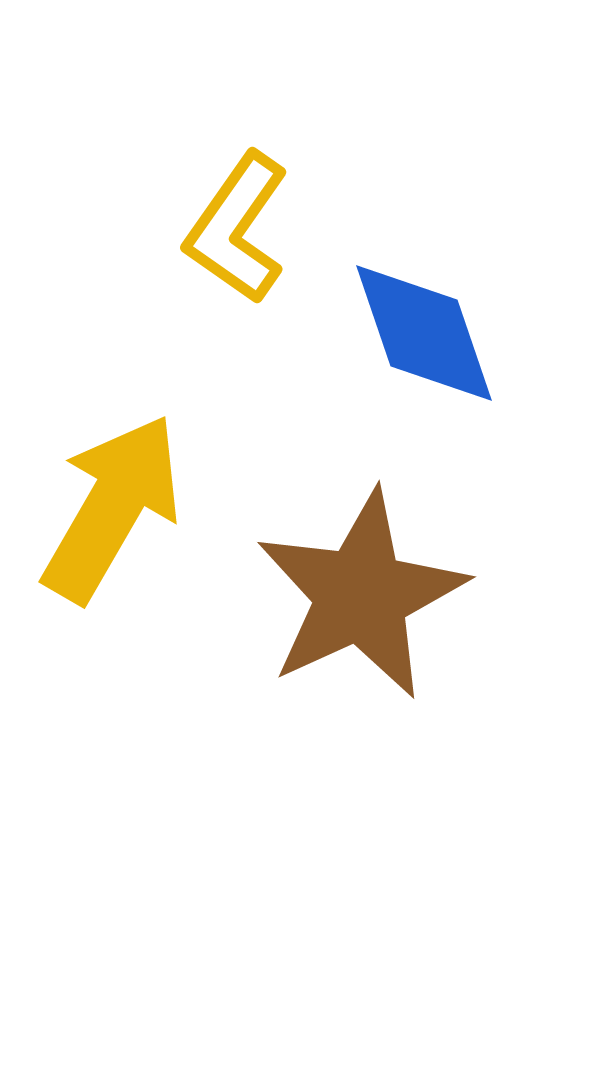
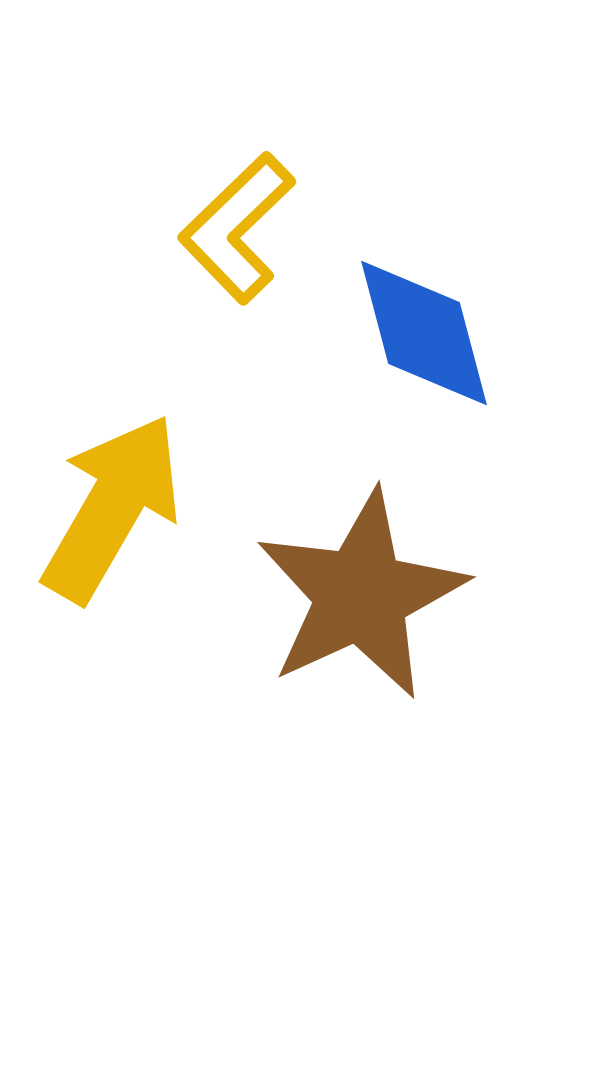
yellow L-shape: rotated 11 degrees clockwise
blue diamond: rotated 4 degrees clockwise
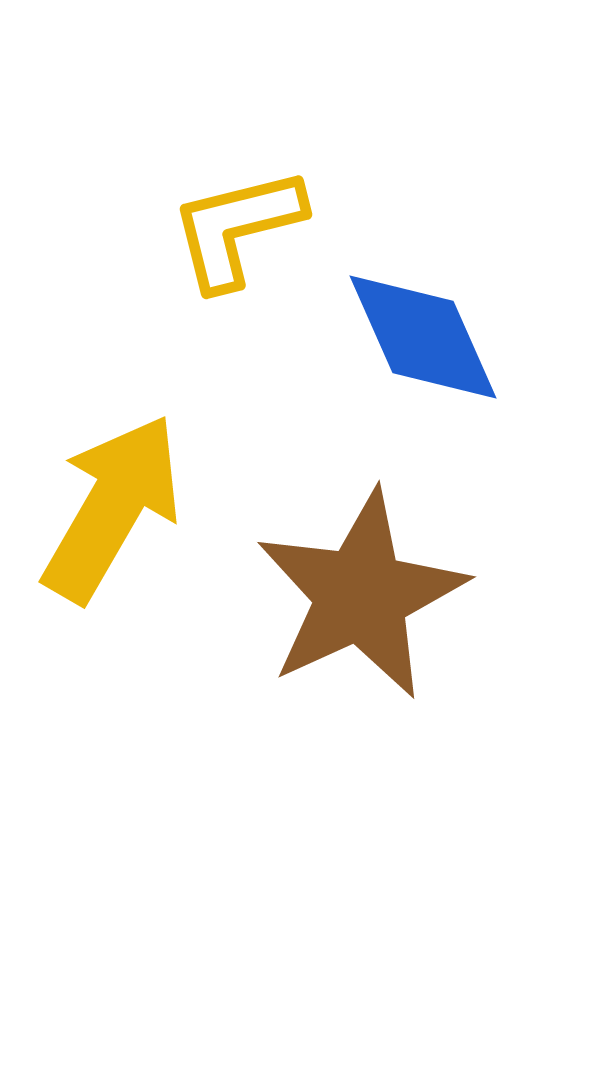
yellow L-shape: rotated 30 degrees clockwise
blue diamond: moved 1 px left, 4 px down; rotated 9 degrees counterclockwise
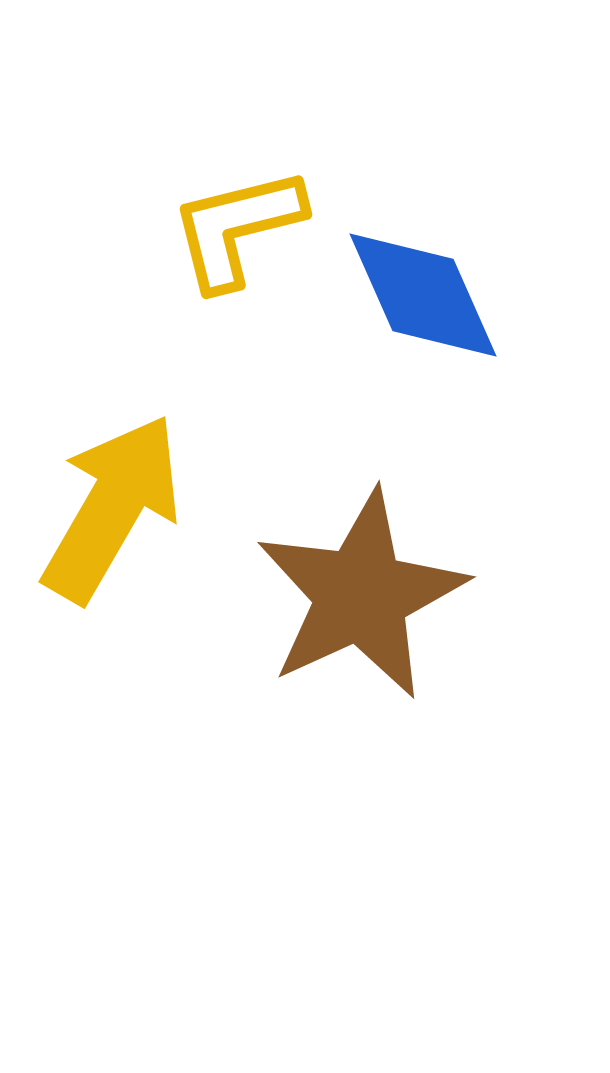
blue diamond: moved 42 px up
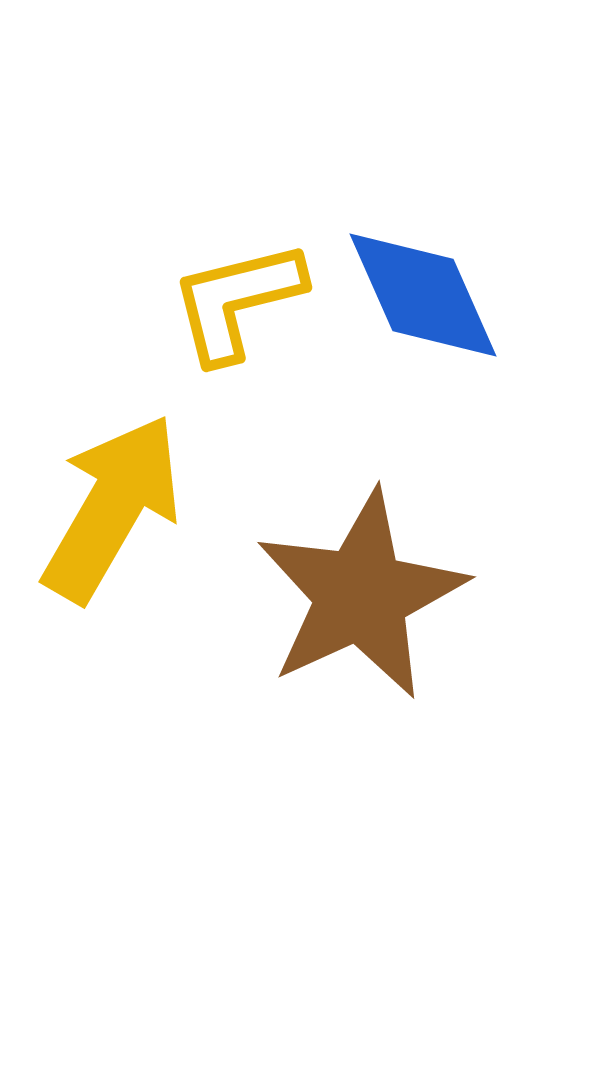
yellow L-shape: moved 73 px down
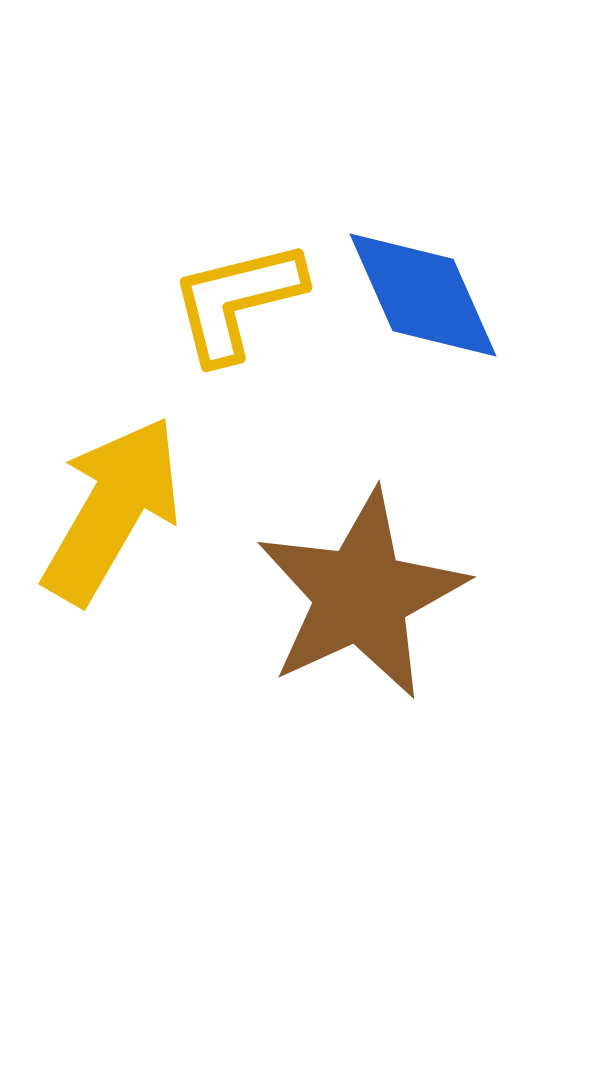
yellow arrow: moved 2 px down
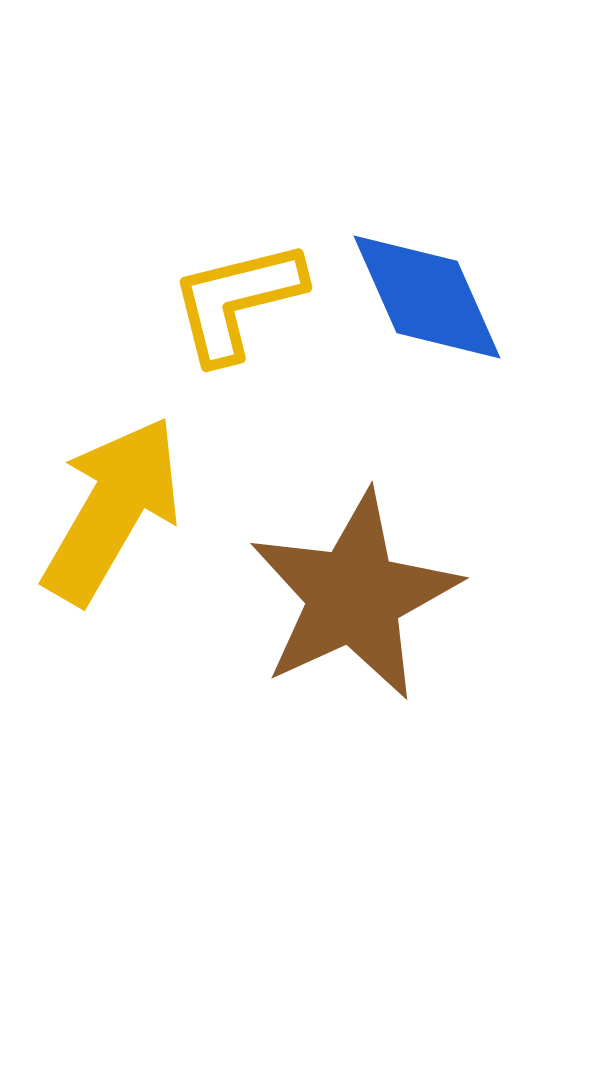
blue diamond: moved 4 px right, 2 px down
brown star: moved 7 px left, 1 px down
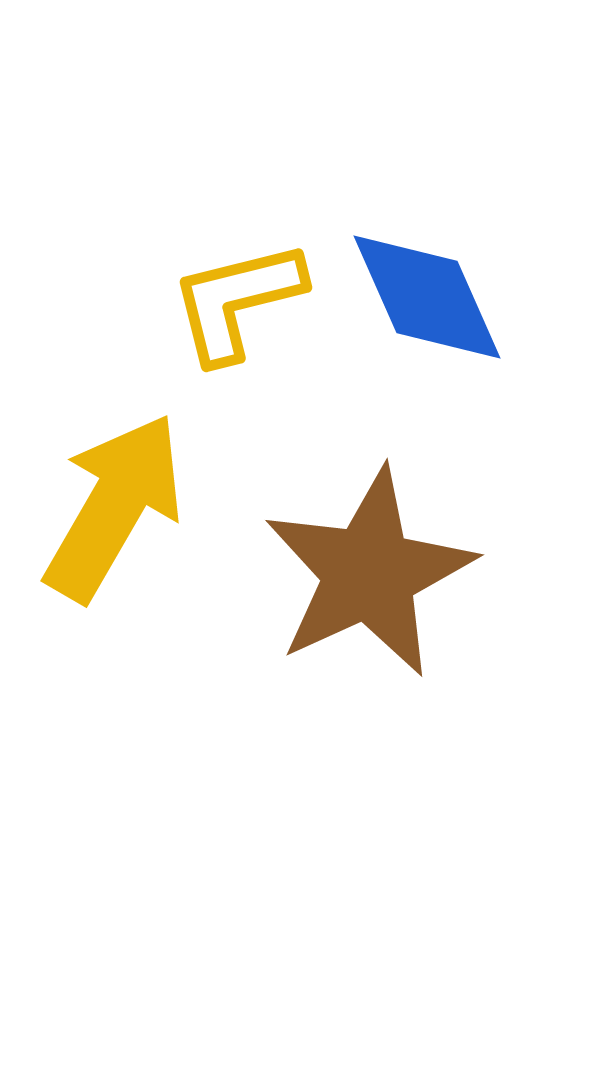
yellow arrow: moved 2 px right, 3 px up
brown star: moved 15 px right, 23 px up
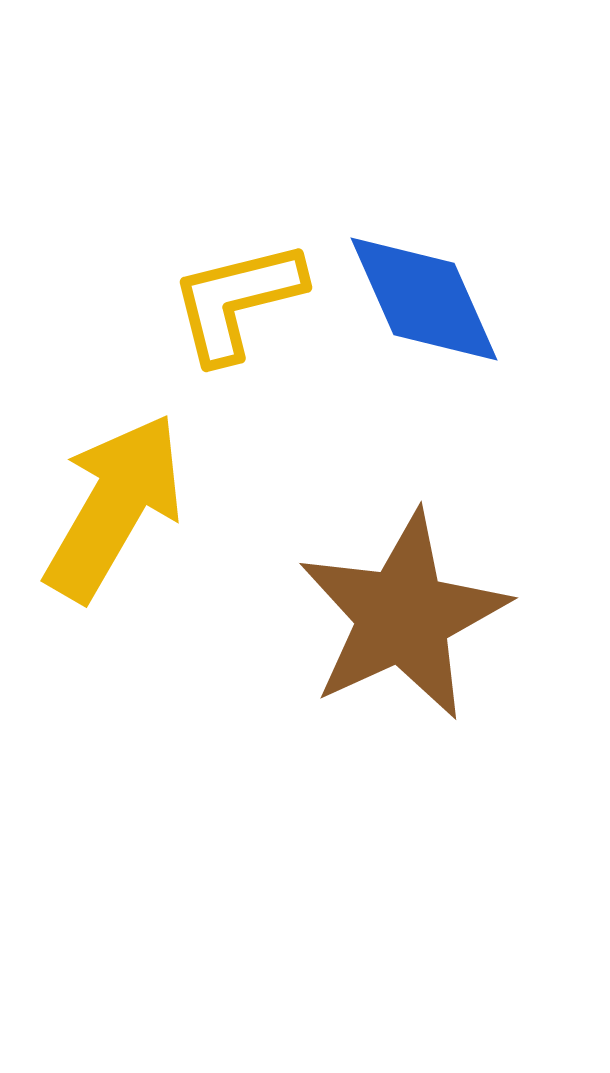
blue diamond: moved 3 px left, 2 px down
brown star: moved 34 px right, 43 px down
